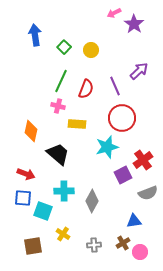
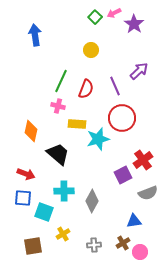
green square: moved 31 px right, 30 px up
cyan star: moved 9 px left, 8 px up
cyan square: moved 1 px right, 1 px down
yellow cross: rotated 24 degrees clockwise
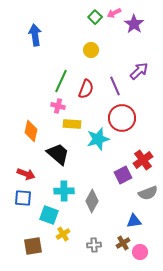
yellow rectangle: moved 5 px left
cyan square: moved 5 px right, 3 px down
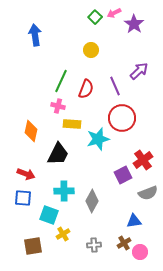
black trapezoid: rotated 75 degrees clockwise
brown cross: moved 1 px right
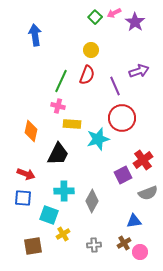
purple star: moved 1 px right, 2 px up
purple arrow: rotated 24 degrees clockwise
red semicircle: moved 1 px right, 14 px up
